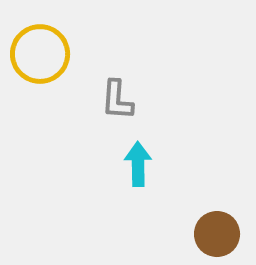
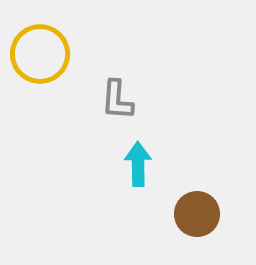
brown circle: moved 20 px left, 20 px up
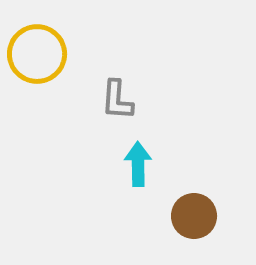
yellow circle: moved 3 px left
brown circle: moved 3 px left, 2 px down
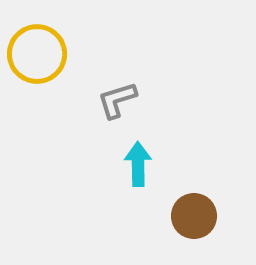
gray L-shape: rotated 69 degrees clockwise
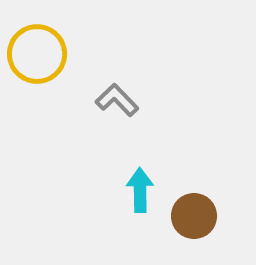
gray L-shape: rotated 63 degrees clockwise
cyan arrow: moved 2 px right, 26 px down
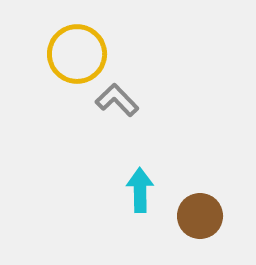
yellow circle: moved 40 px right
brown circle: moved 6 px right
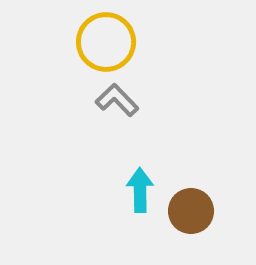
yellow circle: moved 29 px right, 12 px up
brown circle: moved 9 px left, 5 px up
